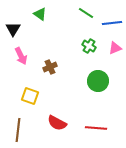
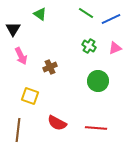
blue line: moved 1 px left, 4 px up; rotated 18 degrees counterclockwise
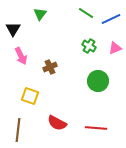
green triangle: rotated 32 degrees clockwise
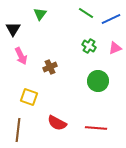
yellow square: moved 1 px left, 1 px down
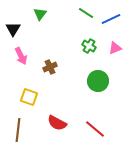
red line: moved 1 px left, 1 px down; rotated 35 degrees clockwise
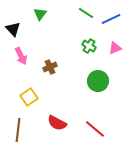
black triangle: rotated 14 degrees counterclockwise
yellow square: rotated 36 degrees clockwise
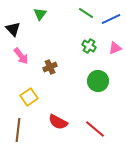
pink arrow: rotated 12 degrees counterclockwise
red semicircle: moved 1 px right, 1 px up
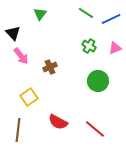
black triangle: moved 4 px down
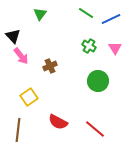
black triangle: moved 3 px down
pink triangle: rotated 40 degrees counterclockwise
brown cross: moved 1 px up
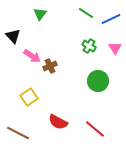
pink arrow: moved 11 px right; rotated 18 degrees counterclockwise
brown line: moved 3 px down; rotated 70 degrees counterclockwise
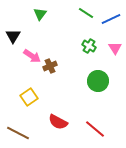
black triangle: rotated 14 degrees clockwise
